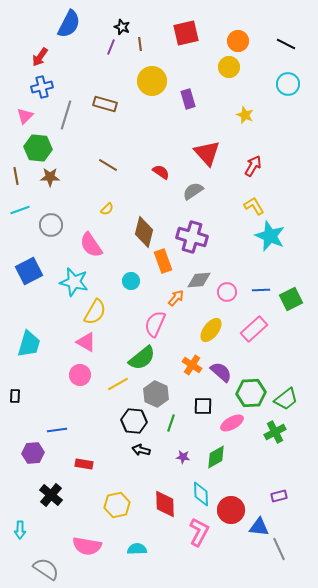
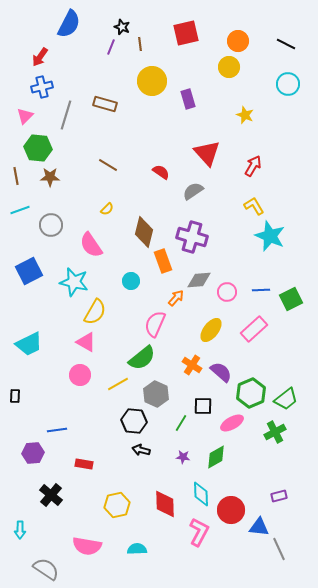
cyan trapezoid at (29, 344): rotated 48 degrees clockwise
green hexagon at (251, 393): rotated 20 degrees counterclockwise
green line at (171, 423): moved 10 px right; rotated 12 degrees clockwise
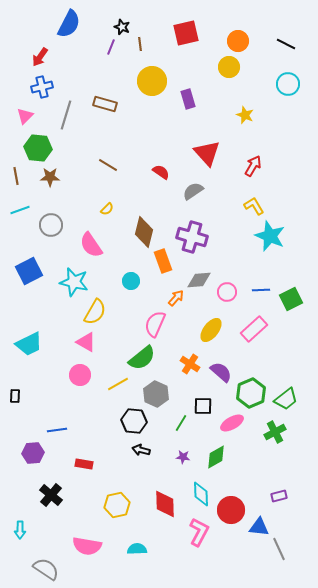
orange cross at (192, 365): moved 2 px left, 1 px up
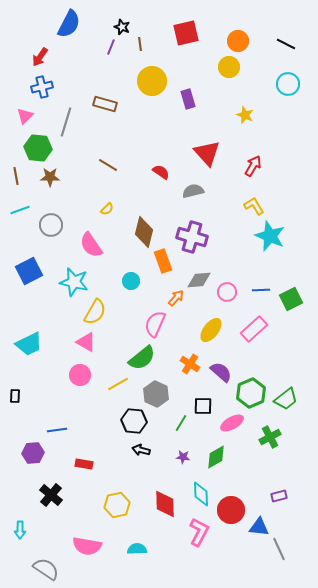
gray line at (66, 115): moved 7 px down
gray semicircle at (193, 191): rotated 20 degrees clockwise
green cross at (275, 432): moved 5 px left, 5 px down
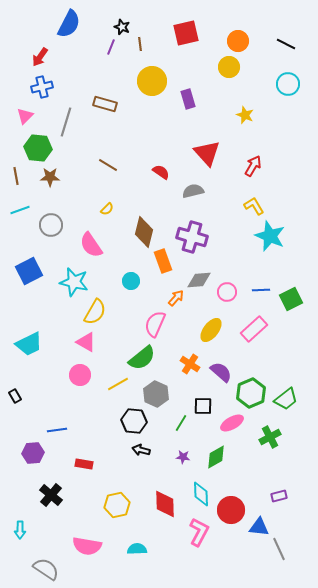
black rectangle at (15, 396): rotated 32 degrees counterclockwise
